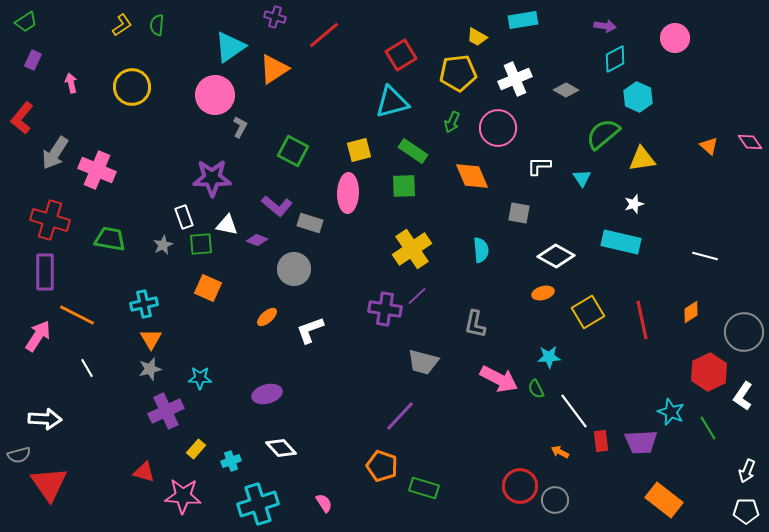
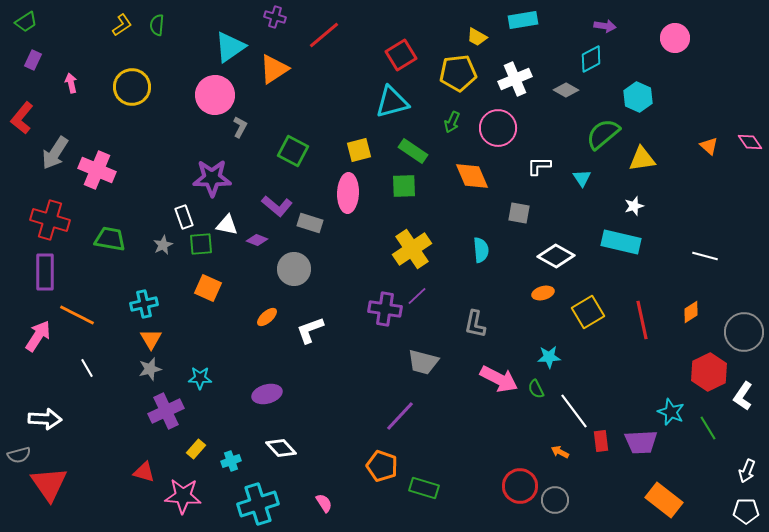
cyan diamond at (615, 59): moved 24 px left
white star at (634, 204): moved 2 px down
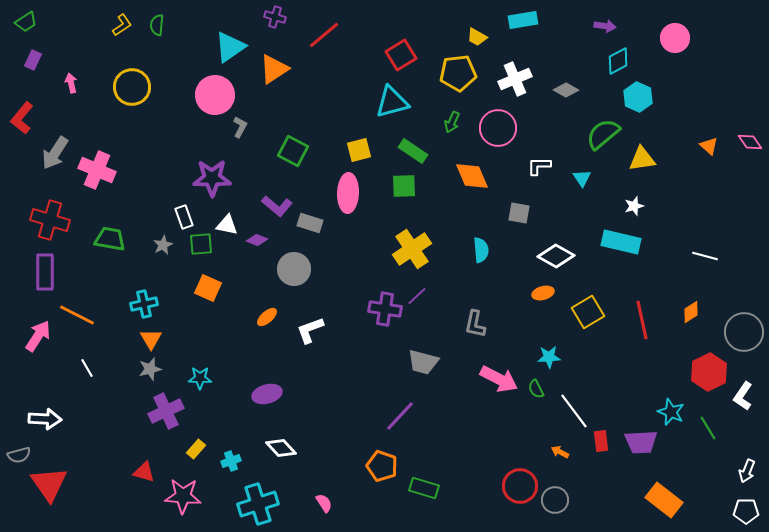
cyan diamond at (591, 59): moved 27 px right, 2 px down
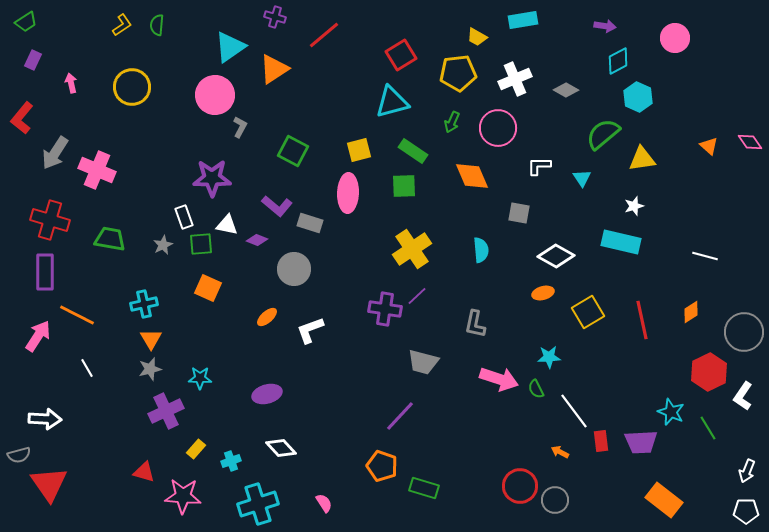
pink arrow at (499, 379): rotated 9 degrees counterclockwise
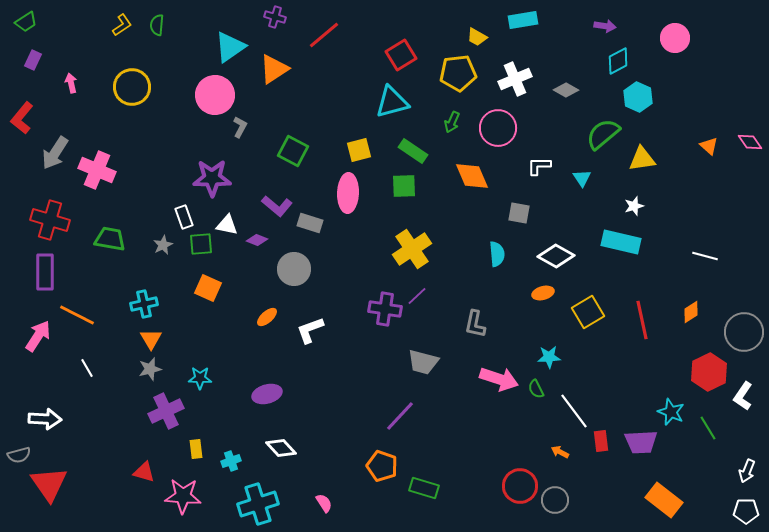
cyan semicircle at (481, 250): moved 16 px right, 4 px down
yellow rectangle at (196, 449): rotated 48 degrees counterclockwise
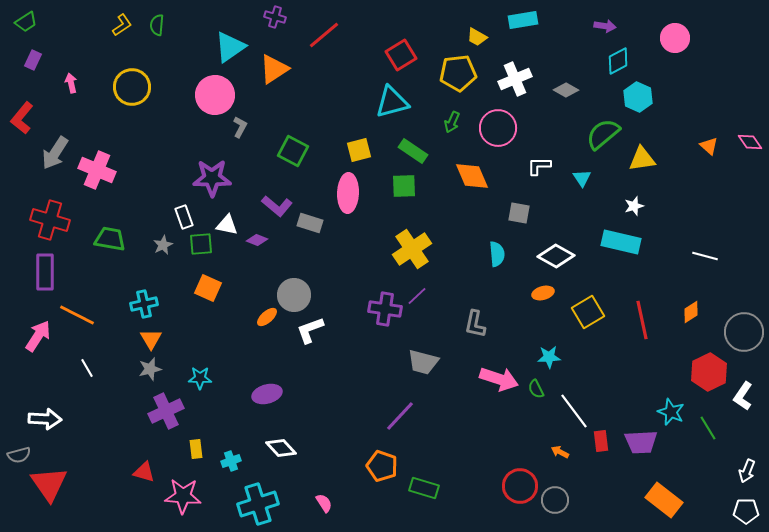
gray circle at (294, 269): moved 26 px down
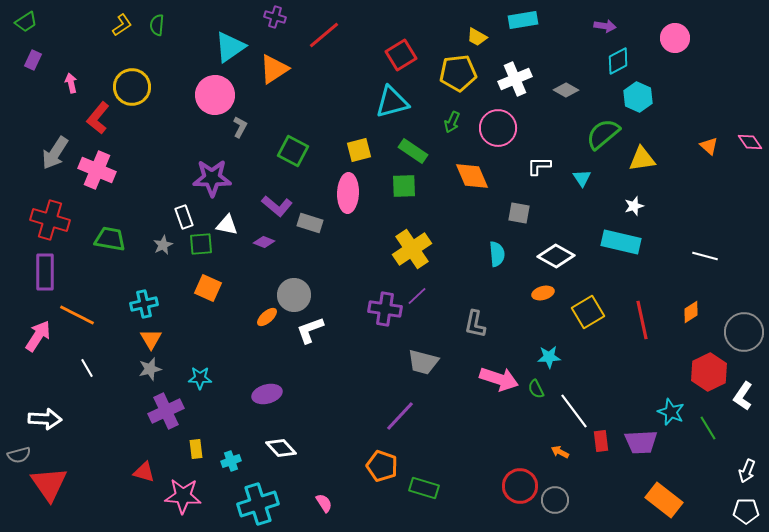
red L-shape at (22, 118): moved 76 px right
purple diamond at (257, 240): moved 7 px right, 2 px down
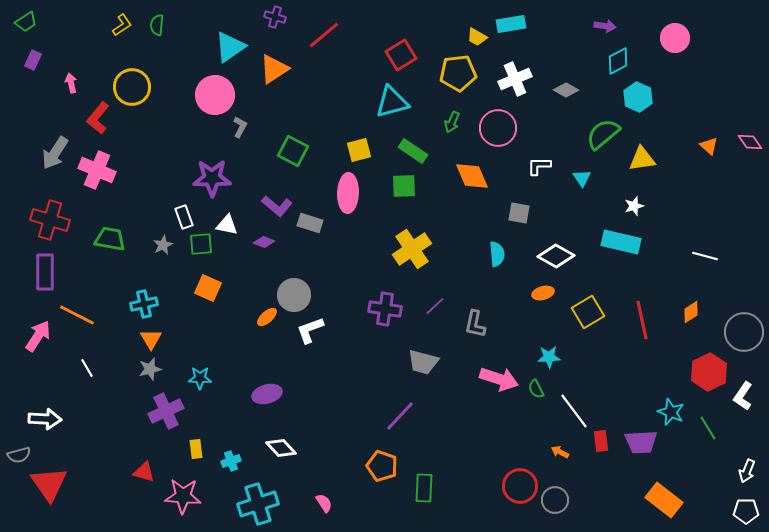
cyan rectangle at (523, 20): moved 12 px left, 4 px down
purple line at (417, 296): moved 18 px right, 10 px down
green rectangle at (424, 488): rotated 76 degrees clockwise
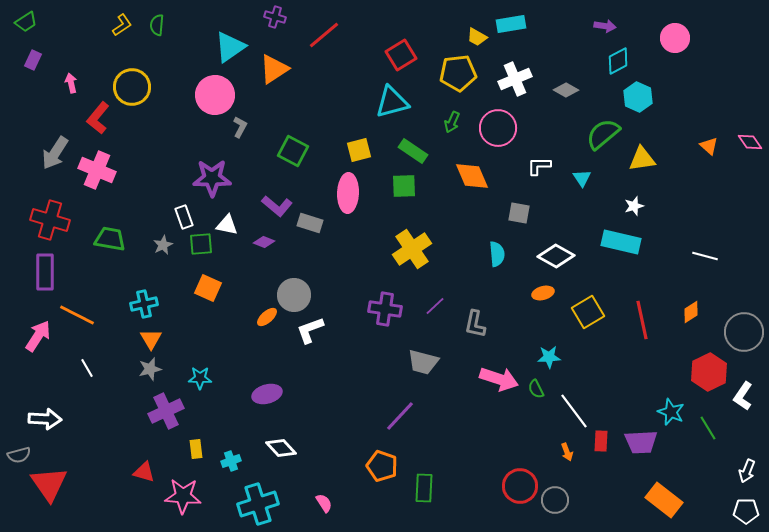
red rectangle at (601, 441): rotated 10 degrees clockwise
orange arrow at (560, 452): moved 7 px right; rotated 138 degrees counterclockwise
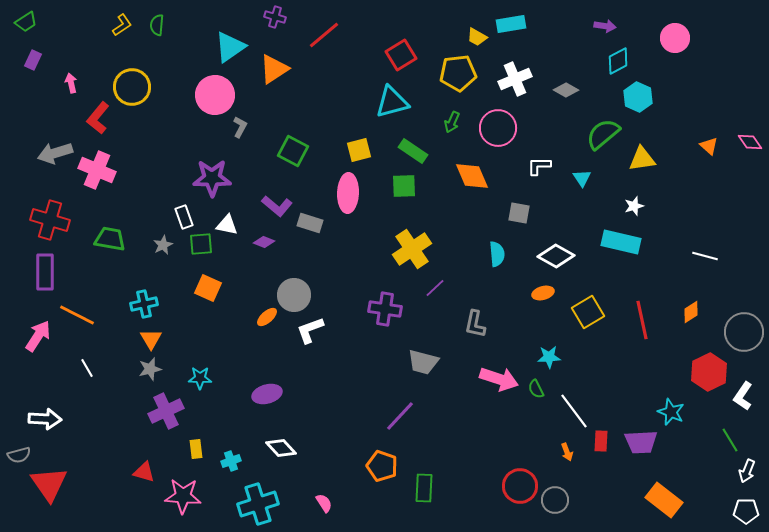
gray arrow at (55, 153): rotated 40 degrees clockwise
purple line at (435, 306): moved 18 px up
green line at (708, 428): moved 22 px right, 12 px down
